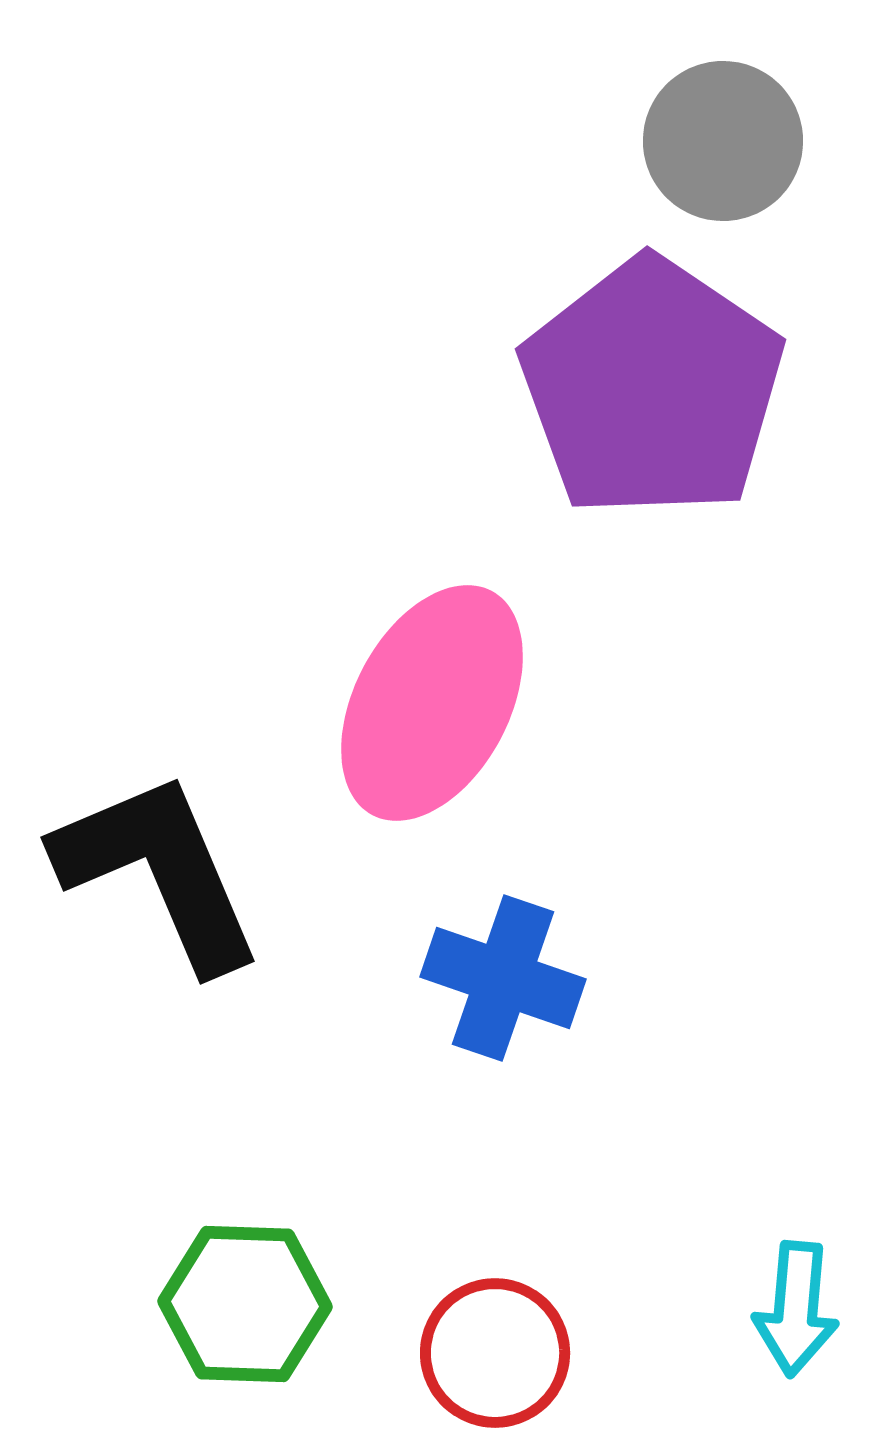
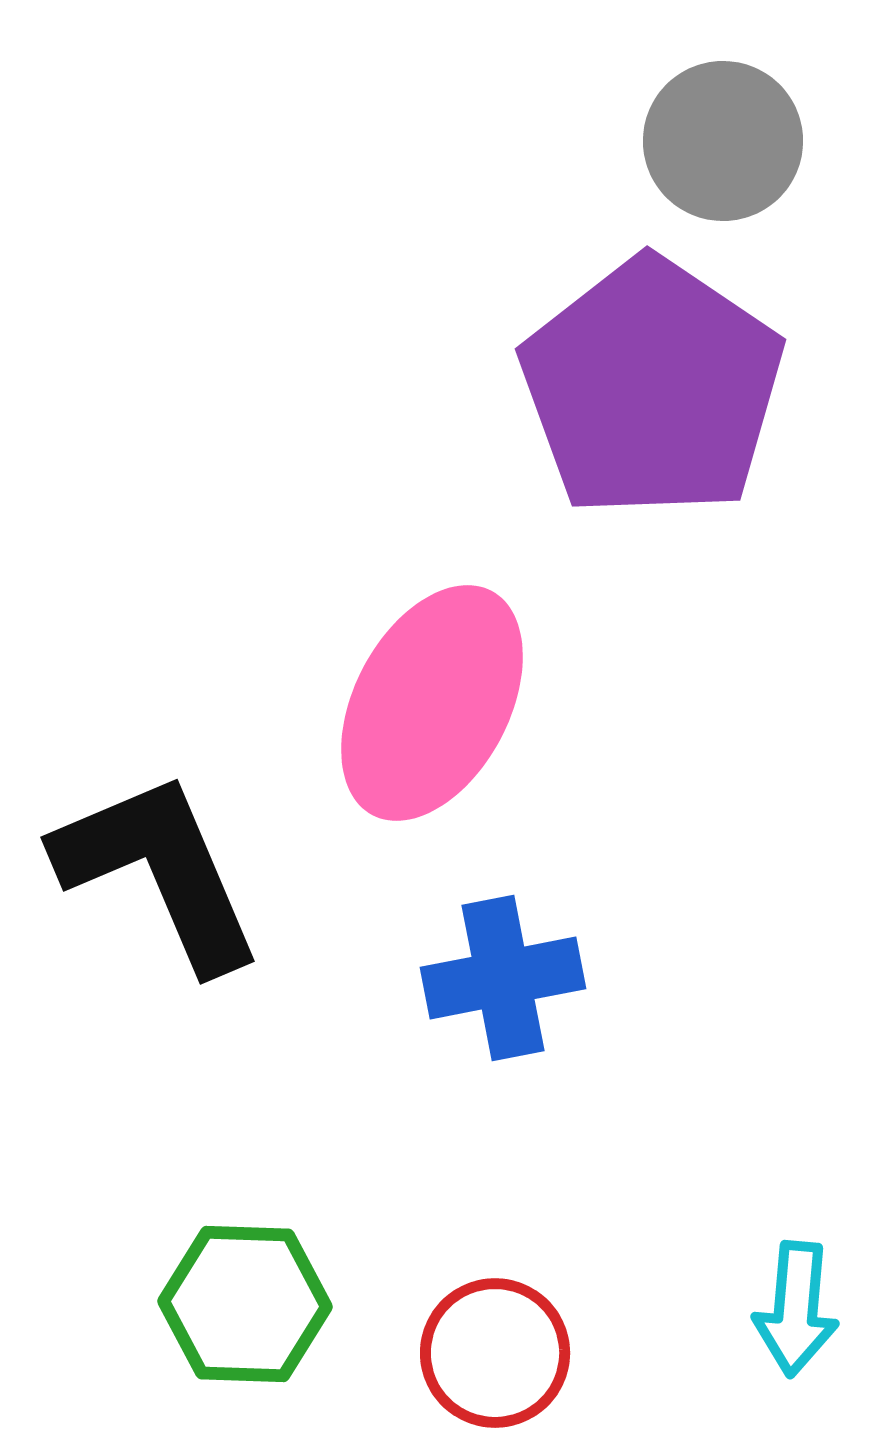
blue cross: rotated 30 degrees counterclockwise
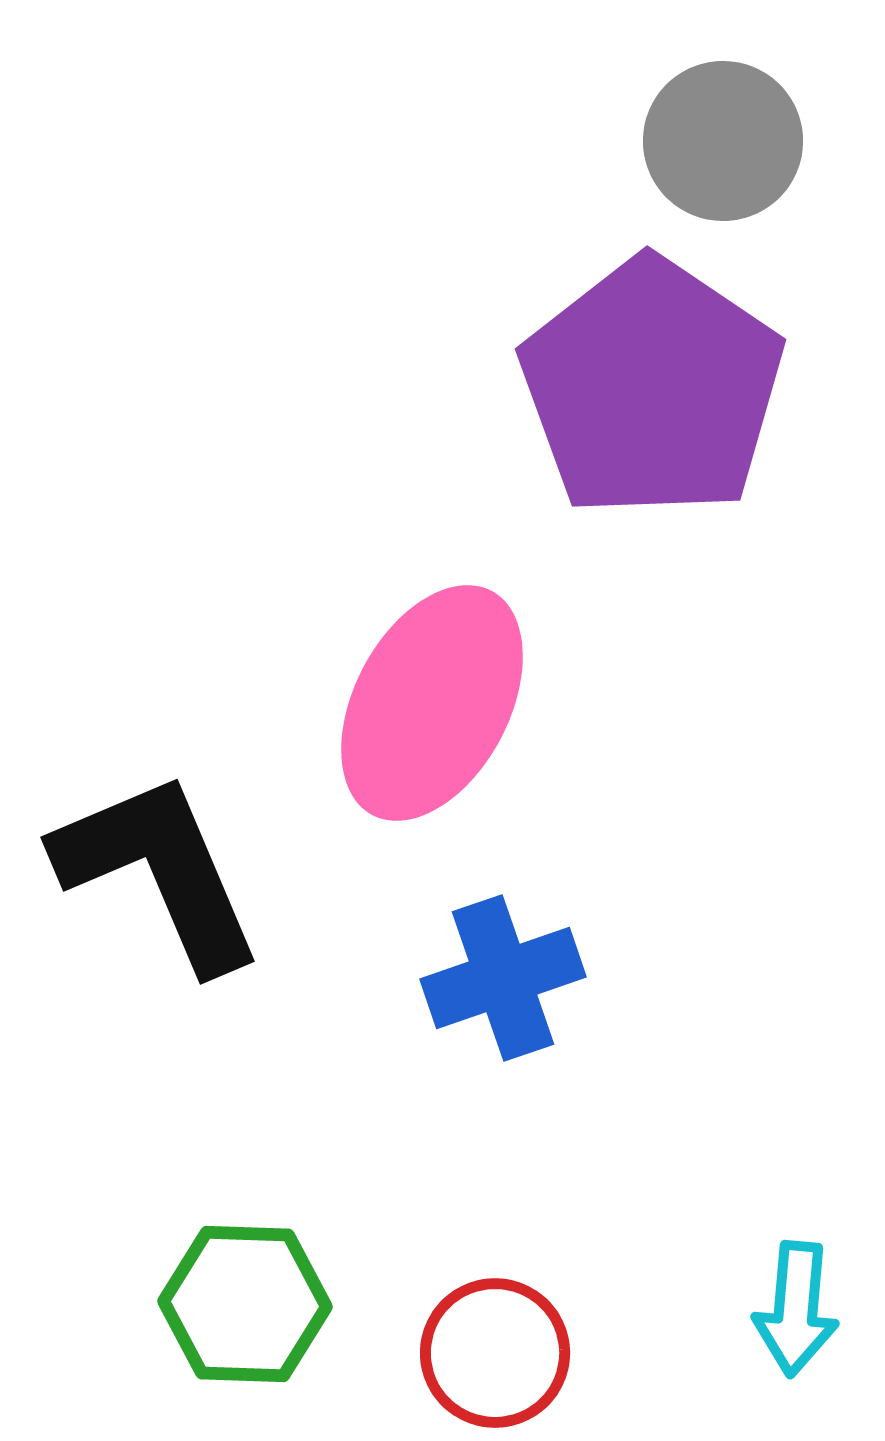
blue cross: rotated 8 degrees counterclockwise
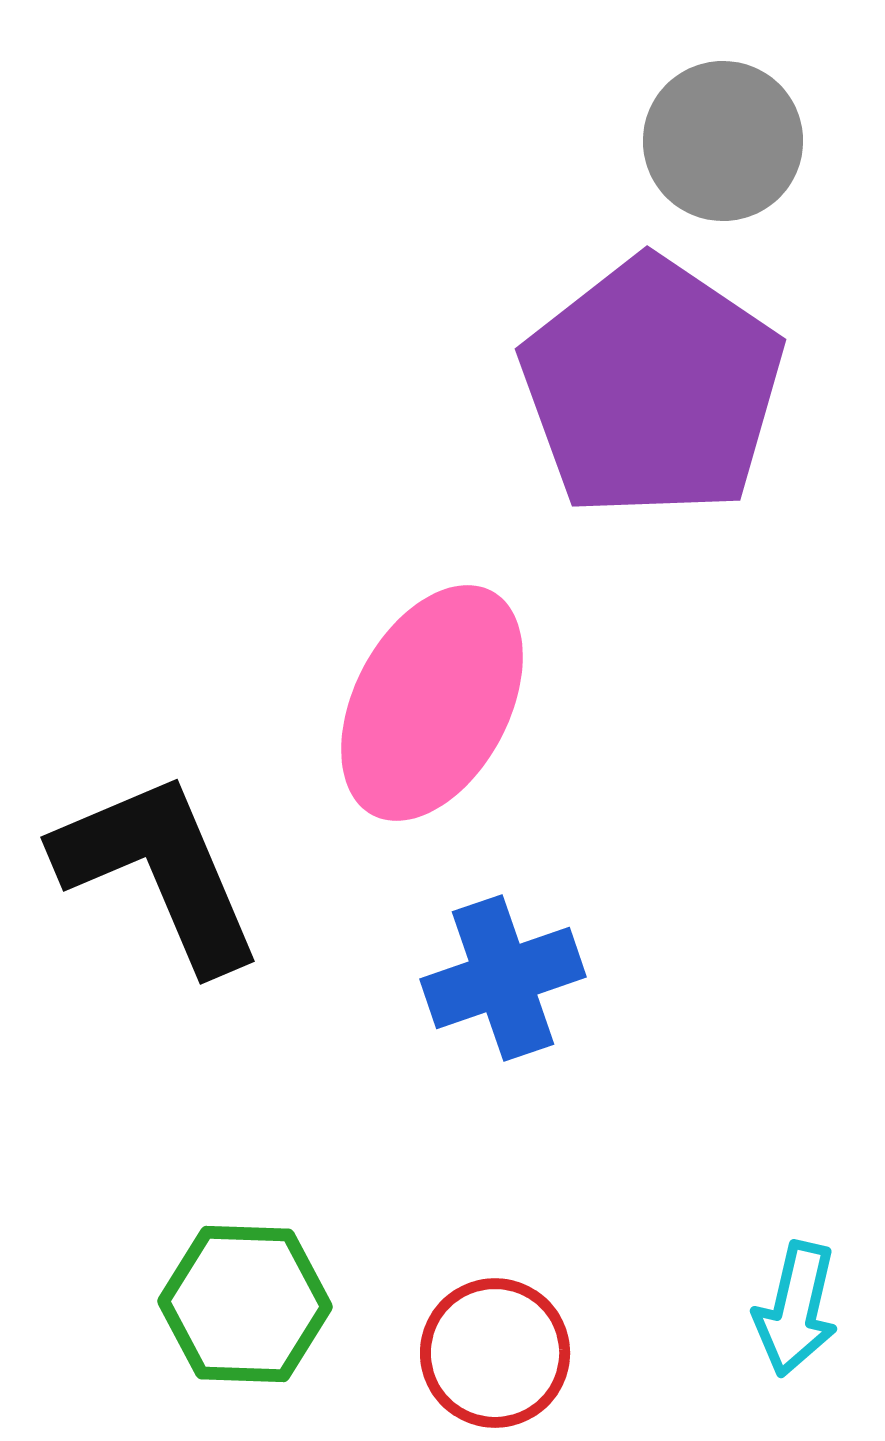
cyan arrow: rotated 8 degrees clockwise
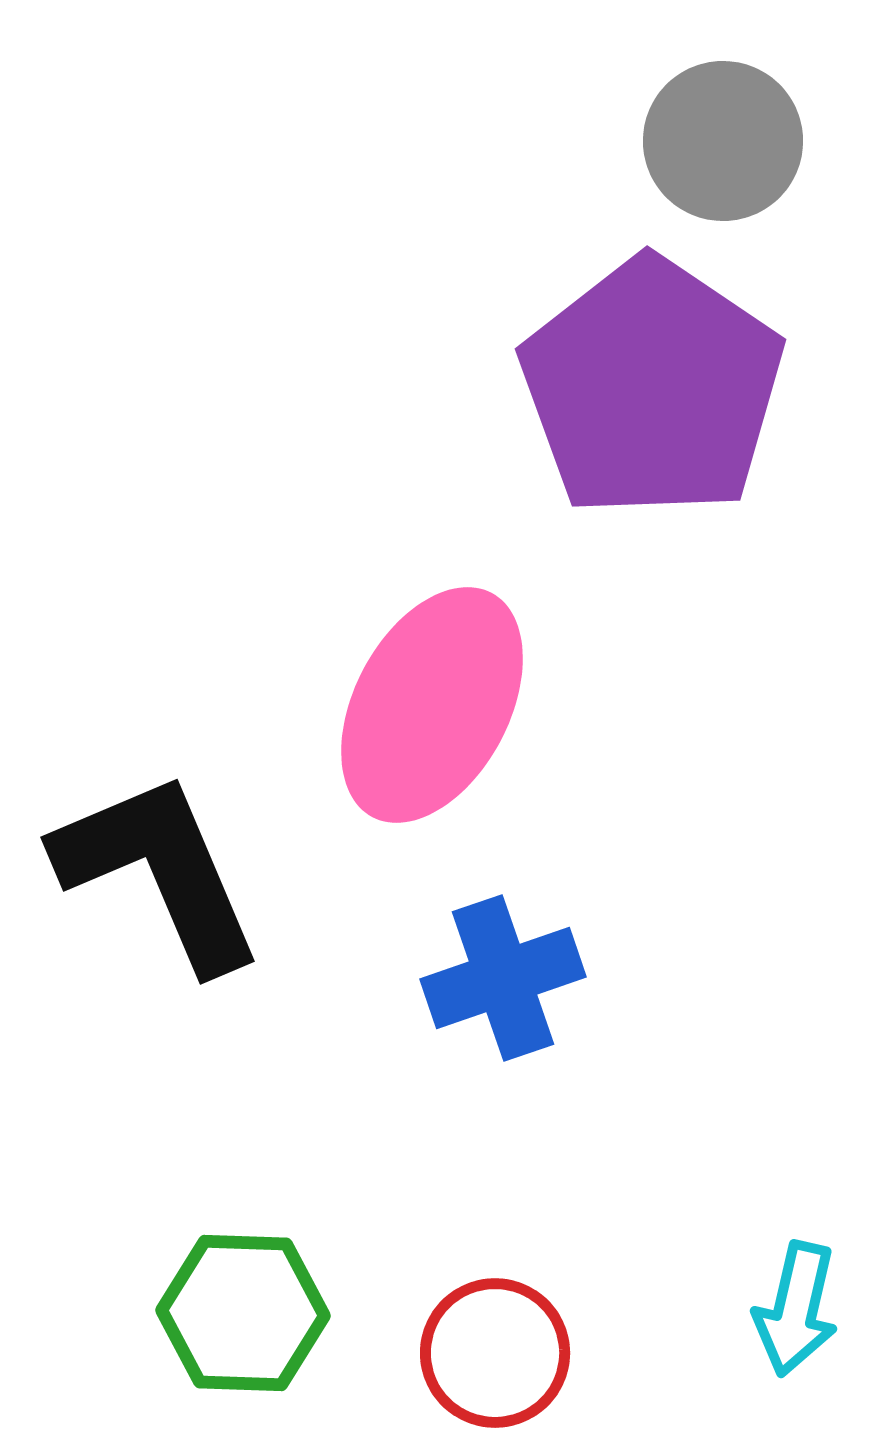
pink ellipse: moved 2 px down
green hexagon: moved 2 px left, 9 px down
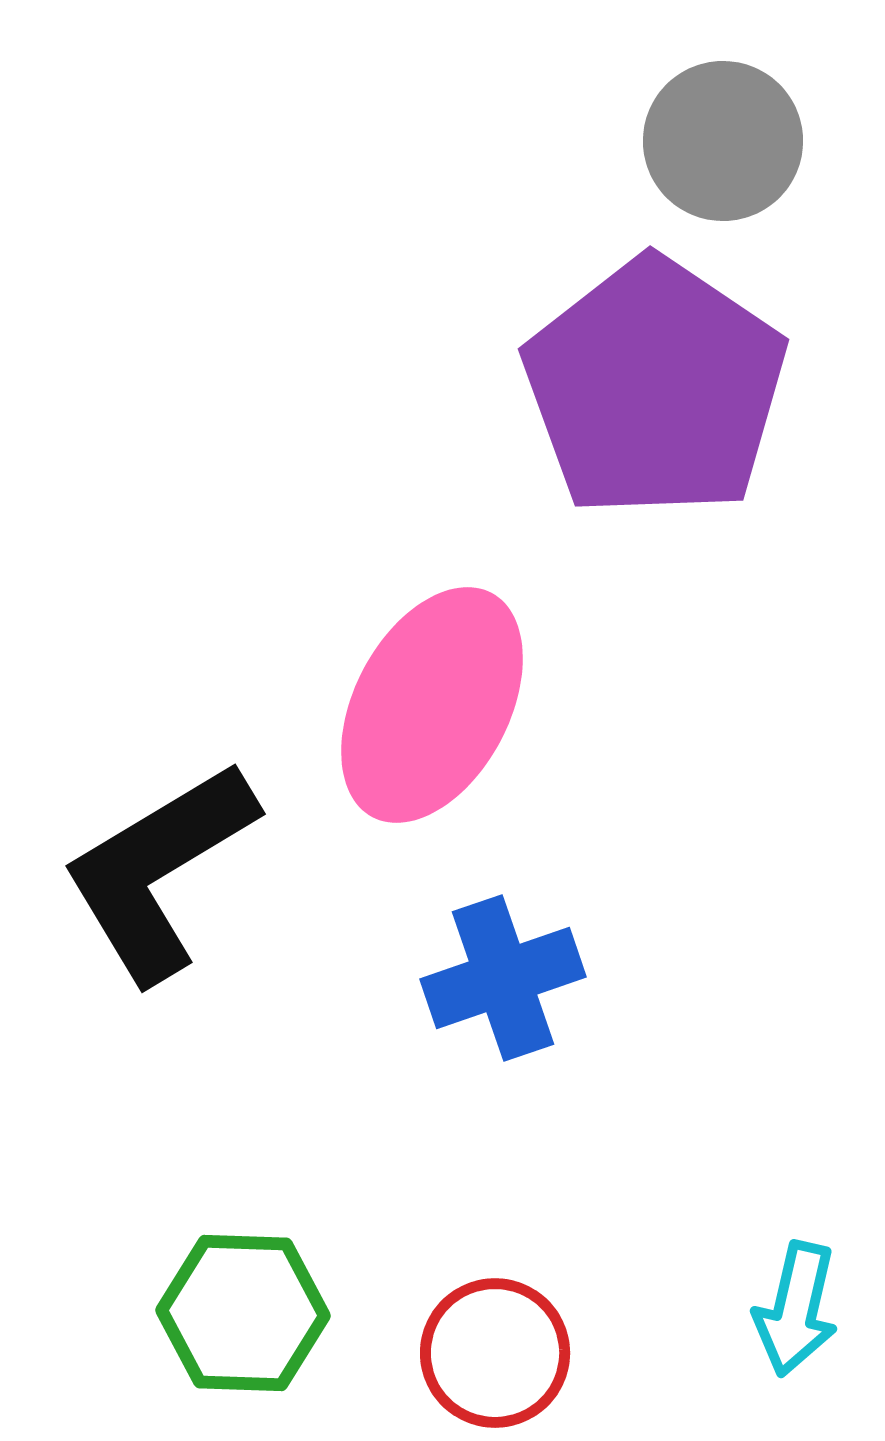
purple pentagon: moved 3 px right
black L-shape: rotated 98 degrees counterclockwise
